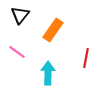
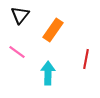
red line: moved 1 px down
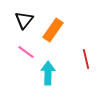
black triangle: moved 4 px right, 5 px down
pink line: moved 9 px right
red line: rotated 24 degrees counterclockwise
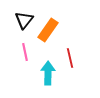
orange rectangle: moved 5 px left
pink line: moved 1 px left; rotated 42 degrees clockwise
red line: moved 16 px left, 1 px up
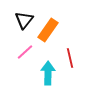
pink line: rotated 60 degrees clockwise
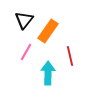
orange rectangle: moved 1 px down
pink line: moved 1 px right; rotated 18 degrees counterclockwise
red line: moved 2 px up
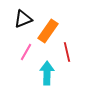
black triangle: moved 1 px left, 1 px up; rotated 30 degrees clockwise
red line: moved 3 px left, 4 px up
cyan arrow: moved 1 px left
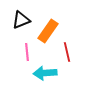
black triangle: moved 2 px left, 1 px down
pink line: moved 1 px right; rotated 36 degrees counterclockwise
cyan arrow: moved 2 px left; rotated 95 degrees counterclockwise
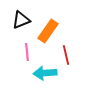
red line: moved 1 px left, 3 px down
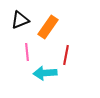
black triangle: moved 1 px left
orange rectangle: moved 4 px up
red line: rotated 24 degrees clockwise
